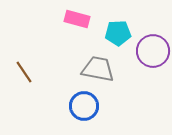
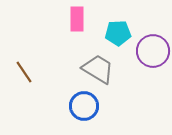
pink rectangle: rotated 75 degrees clockwise
gray trapezoid: rotated 20 degrees clockwise
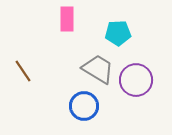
pink rectangle: moved 10 px left
purple circle: moved 17 px left, 29 px down
brown line: moved 1 px left, 1 px up
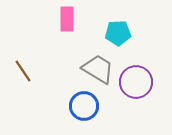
purple circle: moved 2 px down
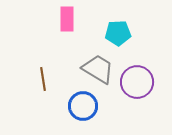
brown line: moved 20 px right, 8 px down; rotated 25 degrees clockwise
purple circle: moved 1 px right
blue circle: moved 1 px left
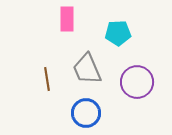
gray trapezoid: moved 11 px left; rotated 144 degrees counterclockwise
brown line: moved 4 px right
blue circle: moved 3 px right, 7 px down
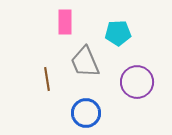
pink rectangle: moved 2 px left, 3 px down
gray trapezoid: moved 2 px left, 7 px up
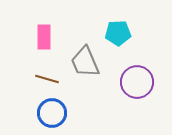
pink rectangle: moved 21 px left, 15 px down
brown line: rotated 65 degrees counterclockwise
blue circle: moved 34 px left
